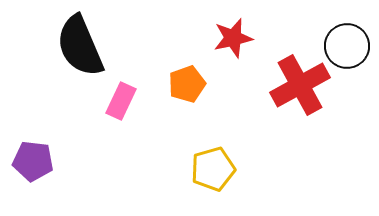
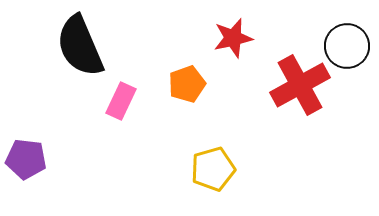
purple pentagon: moved 7 px left, 2 px up
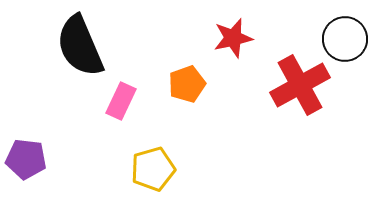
black circle: moved 2 px left, 7 px up
yellow pentagon: moved 60 px left
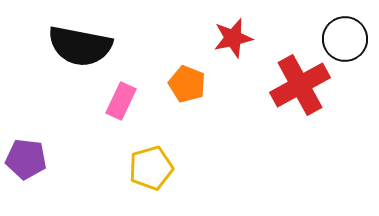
black semicircle: rotated 56 degrees counterclockwise
orange pentagon: rotated 30 degrees counterclockwise
yellow pentagon: moved 2 px left, 1 px up
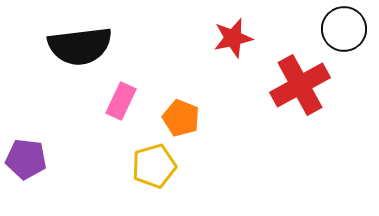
black circle: moved 1 px left, 10 px up
black semicircle: rotated 18 degrees counterclockwise
orange pentagon: moved 6 px left, 34 px down
yellow pentagon: moved 3 px right, 2 px up
